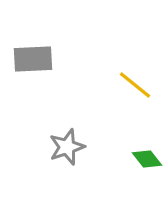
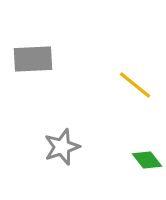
gray star: moved 5 px left
green diamond: moved 1 px down
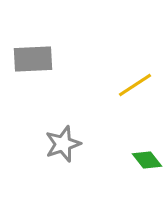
yellow line: rotated 72 degrees counterclockwise
gray star: moved 1 px right, 3 px up
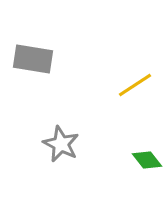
gray rectangle: rotated 12 degrees clockwise
gray star: moved 2 px left; rotated 27 degrees counterclockwise
